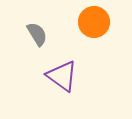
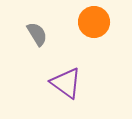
purple triangle: moved 4 px right, 7 px down
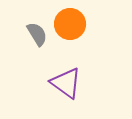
orange circle: moved 24 px left, 2 px down
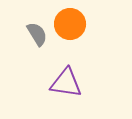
purple triangle: rotated 28 degrees counterclockwise
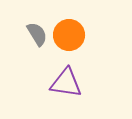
orange circle: moved 1 px left, 11 px down
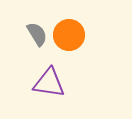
purple triangle: moved 17 px left
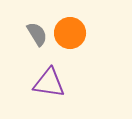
orange circle: moved 1 px right, 2 px up
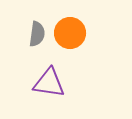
gray semicircle: rotated 40 degrees clockwise
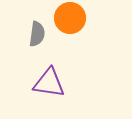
orange circle: moved 15 px up
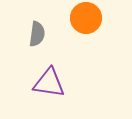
orange circle: moved 16 px right
